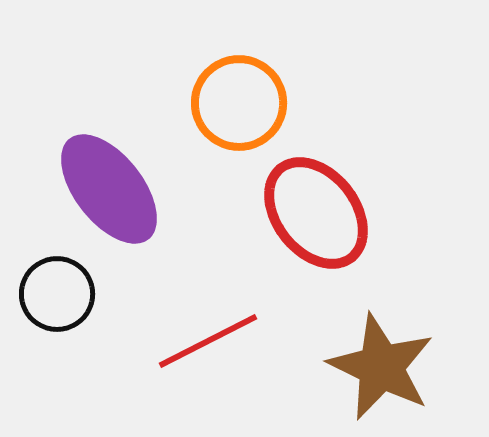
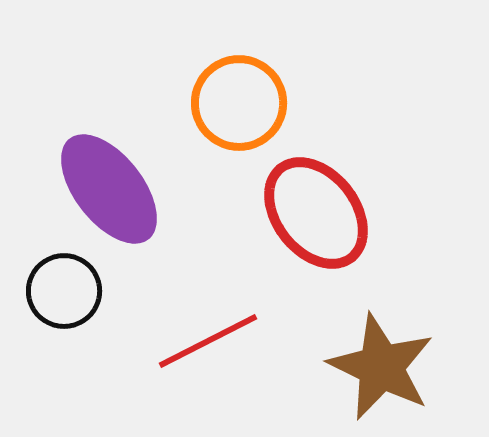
black circle: moved 7 px right, 3 px up
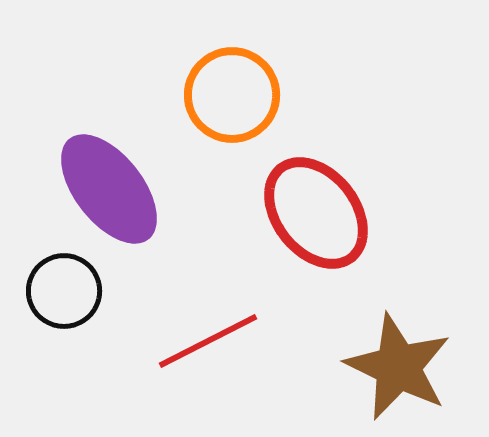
orange circle: moved 7 px left, 8 px up
brown star: moved 17 px right
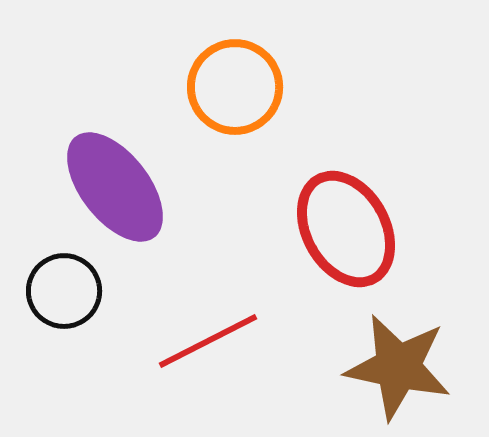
orange circle: moved 3 px right, 8 px up
purple ellipse: moved 6 px right, 2 px up
red ellipse: moved 30 px right, 16 px down; rotated 9 degrees clockwise
brown star: rotated 14 degrees counterclockwise
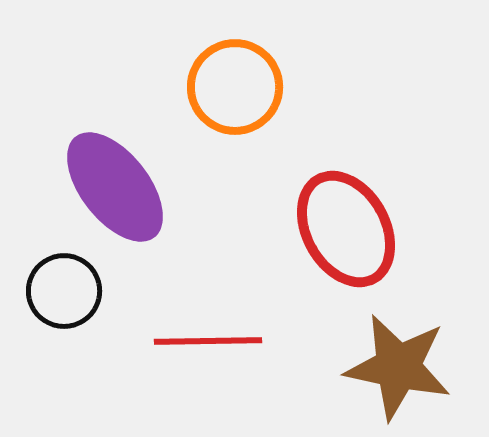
red line: rotated 26 degrees clockwise
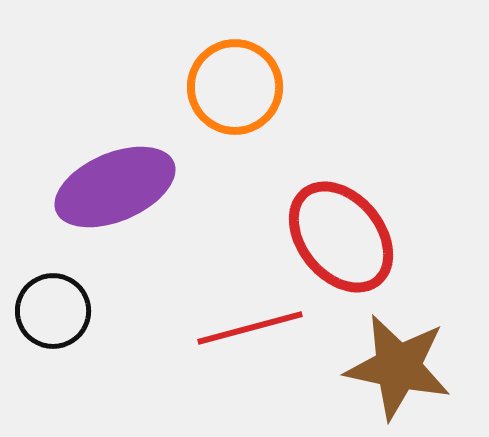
purple ellipse: rotated 75 degrees counterclockwise
red ellipse: moved 5 px left, 8 px down; rotated 10 degrees counterclockwise
black circle: moved 11 px left, 20 px down
red line: moved 42 px right, 13 px up; rotated 14 degrees counterclockwise
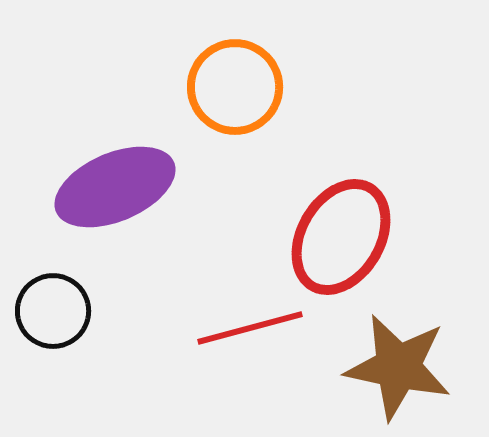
red ellipse: rotated 69 degrees clockwise
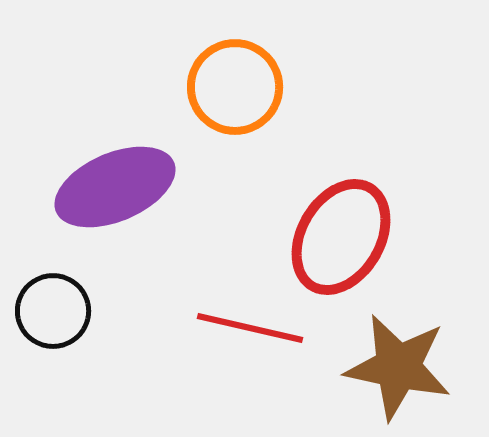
red line: rotated 28 degrees clockwise
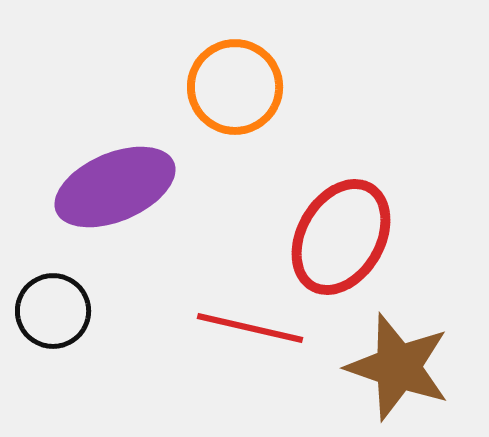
brown star: rotated 7 degrees clockwise
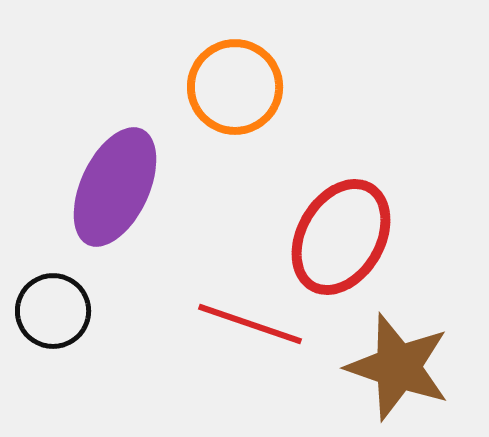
purple ellipse: rotated 42 degrees counterclockwise
red line: moved 4 px up; rotated 6 degrees clockwise
